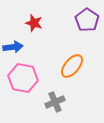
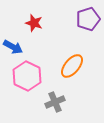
purple pentagon: moved 1 px right, 1 px up; rotated 20 degrees clockwise
blue arrow: rotated 36 degrees clockwise
pink hexagon: moved 4 px right, 2 px up; rotated 16 degrees clockwise
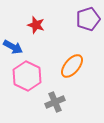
red star: moved 2 px right, 2 px down
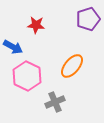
red star: rotated 12 degrees counterclockwise
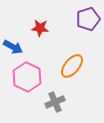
red star: moved 4 px right, 3 px down
pink hexagon: moved 1 px down
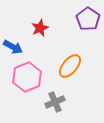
purple pentagon: rotated 20 degrees counterclockwise
red star: rotated 30 degrees counterclockwise
orange ellipse: moved 2 px left
pink hexagon: rotated 12 degrees clockwise
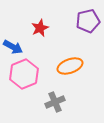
purple pentagon: moved 2 px down; rotated 25 degrees clockwise
orange ellipse: rotated 30 degrees clockwise
pink hexagon: moved 3 px left, 3 px up
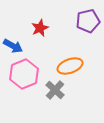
blue arrow: moved 1 px up
gray cross: moved 12 px up; rotated 24 degrees counterclockwise
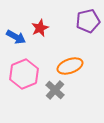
blue arrow: moved 3 px right, 9 px up
